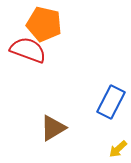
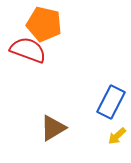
yellow arrow: moved 1 px left, 13 px up
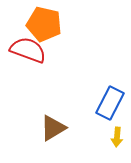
blue rectangle: moved 1 px left, 1 px down
yellow arrow: moved 1 px down; rotated 42 degrees counterclockwise
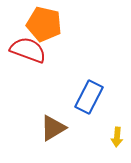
blue rectangle: moved 21 px left, 6 px up
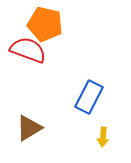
orange pentagon: moved 1 px right
brown triangle: moved 24 px left
yellow arrow: moved 14 px left
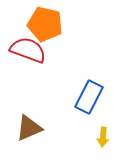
brown triangle: rotated 8 degrees clockwise
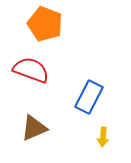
orange pentagon: rotated 8 degrees clockwise
red semicircle: moved 3 px right, 20 px down
brown triangle: moved 5 px right
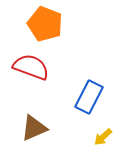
red semicircle: moved 3 px up
yellow arrow: rotated 42 degrees clockwise
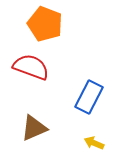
yellow arrow: moved 9 px left, 6 px down; rotated 66 degrees clockwise
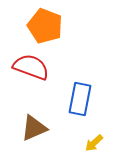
orange pentagon: moved 2 px down
blue rectangle: moved 9 px left, 2 px down; rotated 16 degrees counterclockwise
yellow arrow: rotated 66 degrees counterclockwise
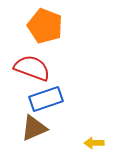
red semicircle: moved 1 px right, 1 px down
blue rectangle: moved 34 px left; rotated 60 degrees clockwise
yellow arrow: rotated 42 degrees clockwise
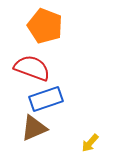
yellow arrow: moved 4 px left; rotated 48 degrees counterclockwise
